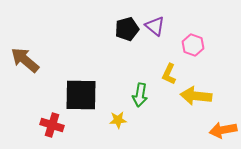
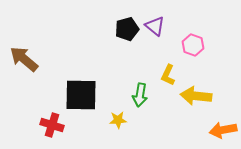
brown arrow: moved 1 px left, 1 px up
yellow L-shape: moved 1 px left, 1 px down
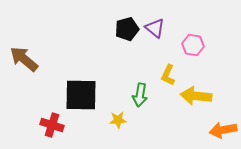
purple triangle: moved 2 px down
pink hexagon: rotated 10 degrees counterclockwise
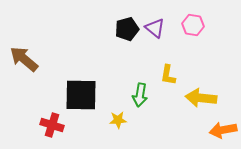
pink hexagon: moved 20 px up
yellow L-shape: rotated 15 degrees counterclockwise
yellow arrow: moved 5 px right, 2 px down
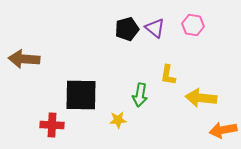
brown arrow: rotated 36 degrees counterclockwise
red cross: rotated 15 degrees counterclockwise
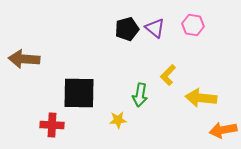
yellow L-shape: rotated 35 degrees clockwise
black square: moved 2 px left, 2 px up
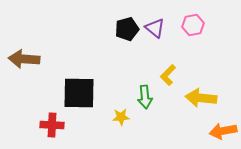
pink hexagon: rotated 20 degrees counterclockwise
green arrow: moved 5 px right, 2 px down; rotated 15 degrees counterclockwise
yellow star: moved 3 px right, 3 px up
orange arrow: moved 1 px down
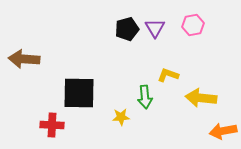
purple triangle: rotated 20 degrees clockwise
yellow L-shape: rotated 65 degrees clockwise
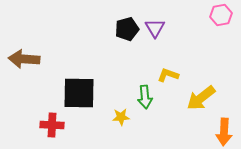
pink hexagon: moved 28 px right, 10 px up
yellow arrow: rotated 44 degrees counterclockwise
orange arrow: moved 1 px right, 1 px down; rotated 76 degrees counterclockwise
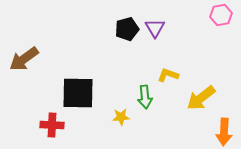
brown arrow: rotated 40 degrees counterclockwise
black square: moved 1 px left
